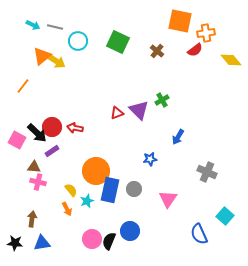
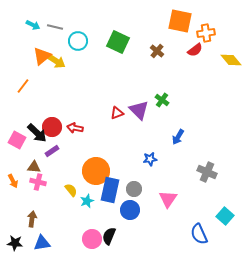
green cross: rotated 24 degrees counterclockwise
orange arrow: moved 54 px left, 28 px up
blue circle: moved 21 px up
black semicircle: moved 5 px up
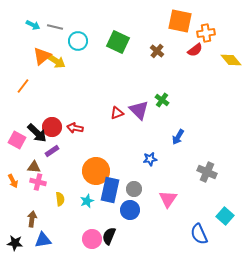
yellow semicircle: moved 11 px left, 9 px down; rotated 32 degrees clockwise
blue triangle: moved 1 px right, 3 px up
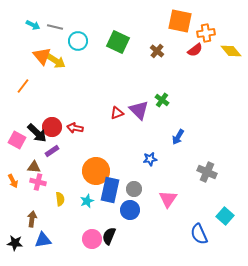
orange triangle: rotated 30 degrees counterclockwise
yellow diamond: moved 9 px up
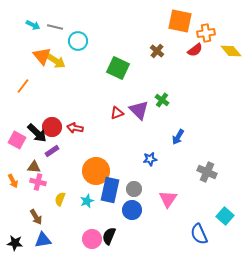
green square: moved 26 px down
yellow semicircle: rotated 152 degrees counterclockwise
blue circle: moved 2 px right
brown arrow: moved 4 px right, 2 px up; rotated 140 degrees clockwise
